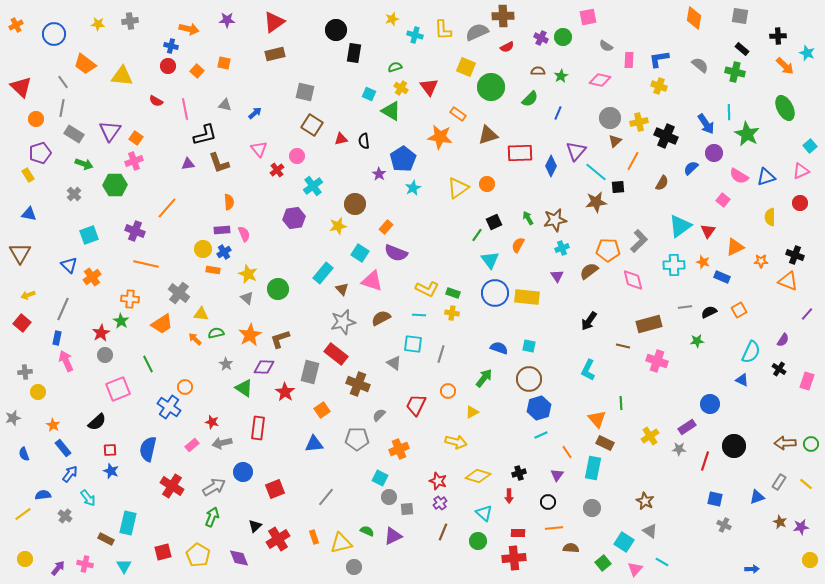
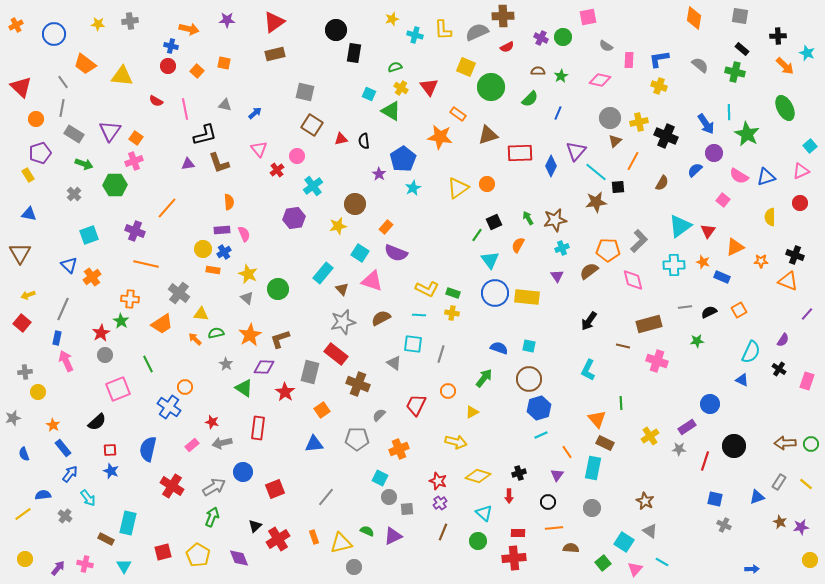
blue semicircle at (691, 168): moved 4 px right, 2 px down
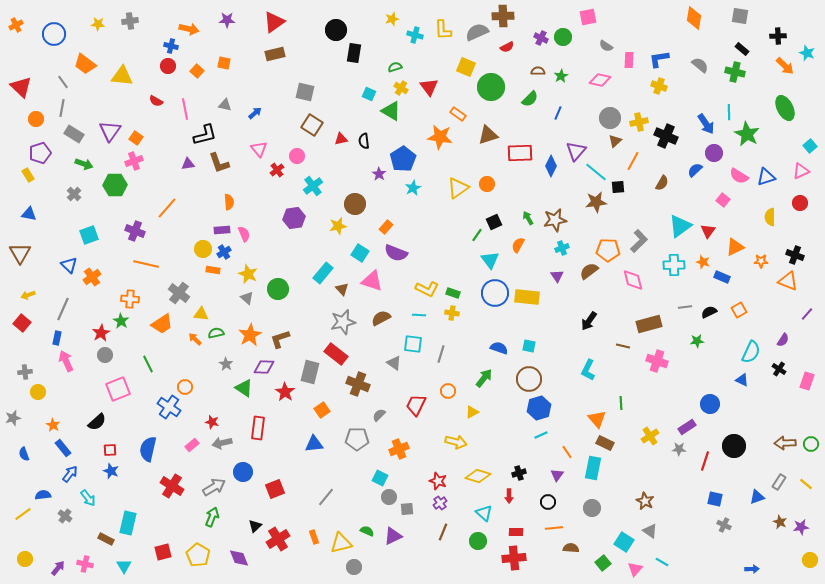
red rectangle at (518, 533): moved 2 px left, 1 px up
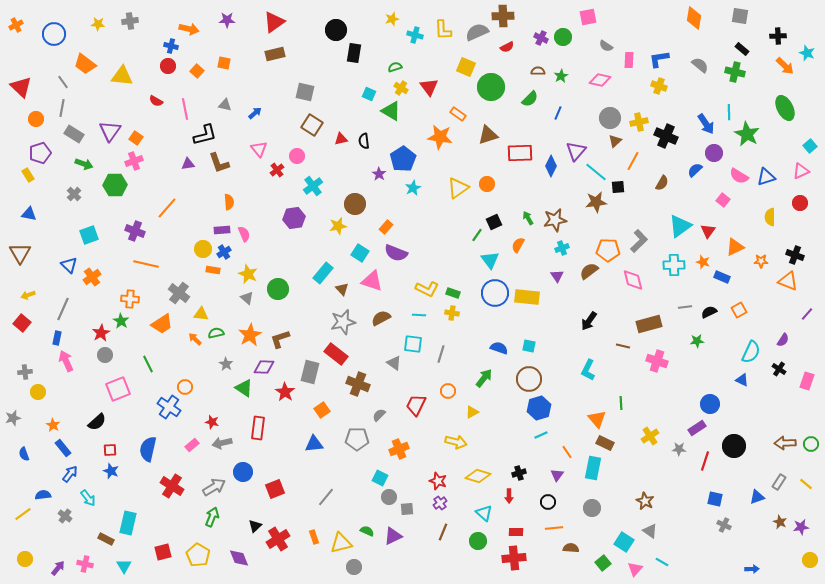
purple rectangle at (687, 427): moved 10 px right, 1 px down
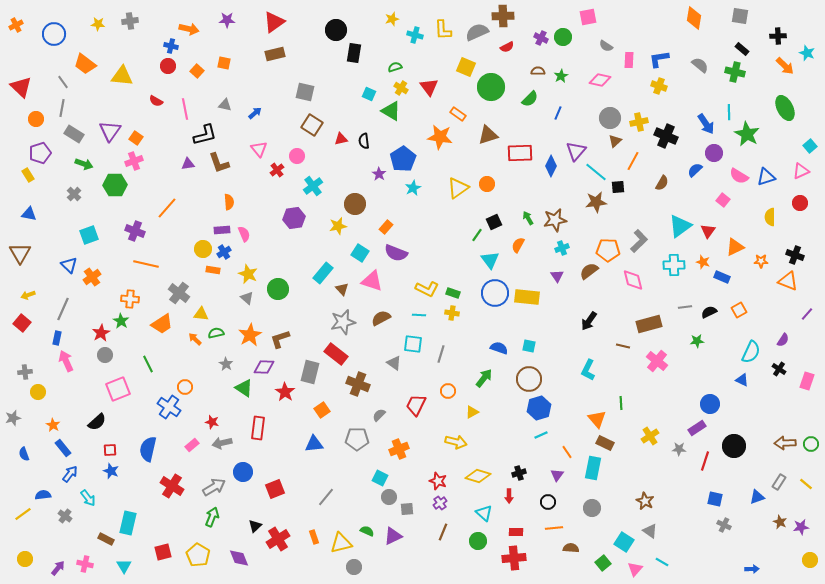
pink cross at (657, 361): rotated 20 degrees clockwise
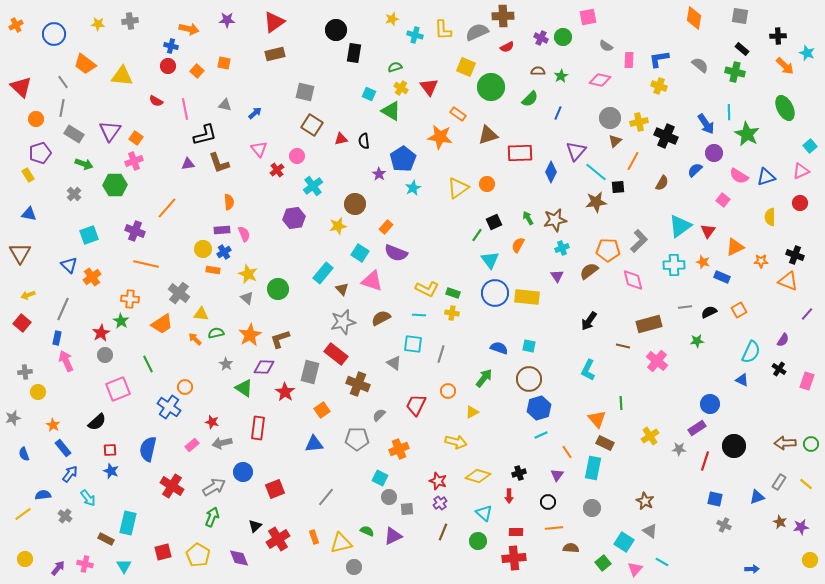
blue diamond at (551, 166): moved 6 px down
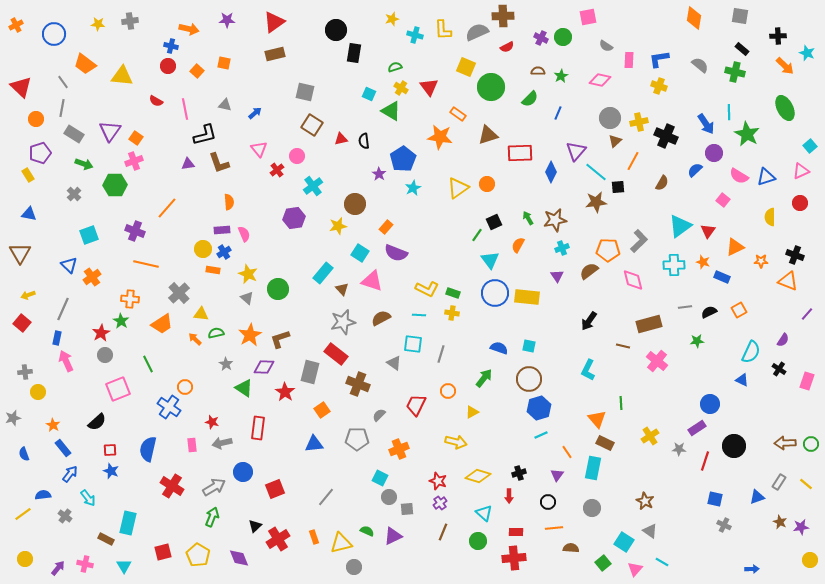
gray cross at (179, 293): rotated 10 degrees clockwise
pink rectangle at (192, 445): rotated 56 degrees counterclockwise
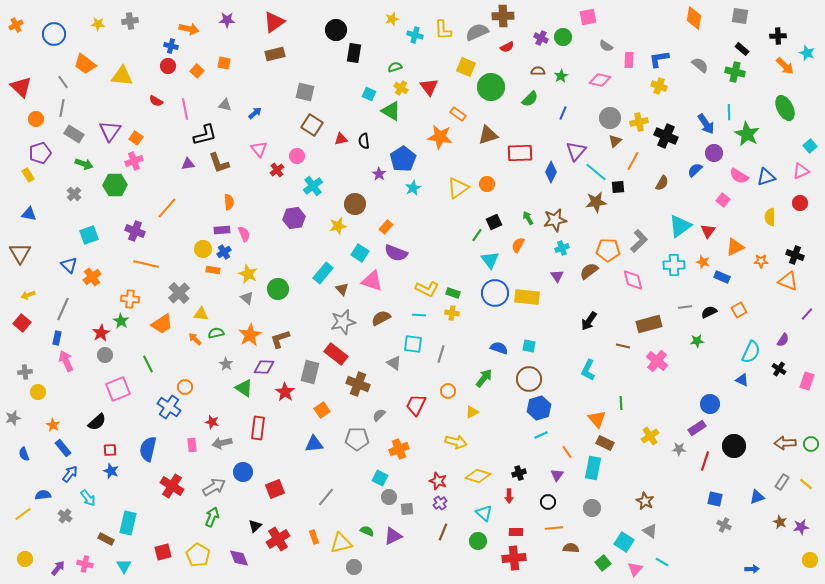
blue line at (558, 113): moved 5 px right
gray rectangle at (779, 482): moved 3 px right
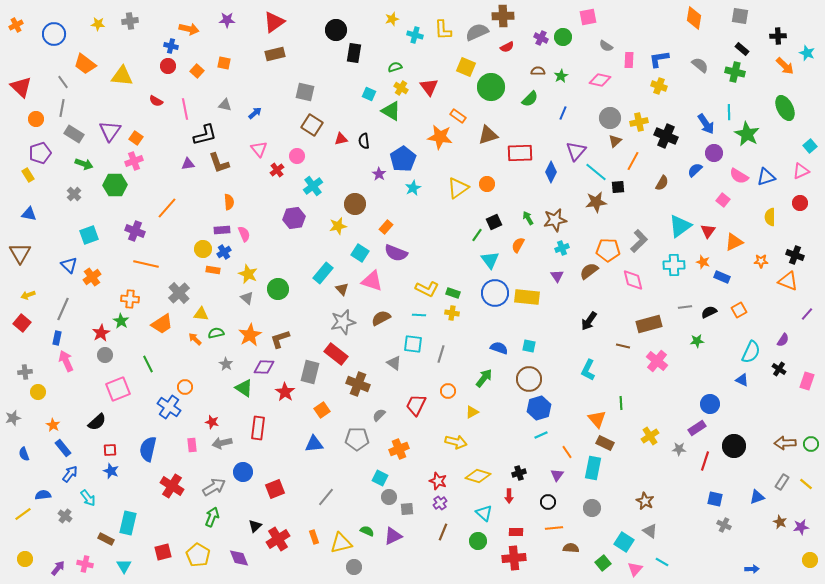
orange rectangle at (458, 114): moved 2 px down
orange triangle at (735, 247): moved 1 px left, 5 px up
